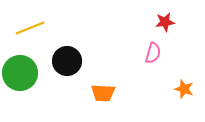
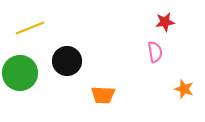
pink semicircle: moved 2 px right, 1 px up; rotated 25 degrees counterclockwise
orange trapezoid: moved 2 px down
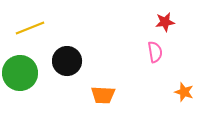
orange star: moved 3 px down
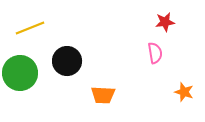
pink semicircle: moved 1 px down
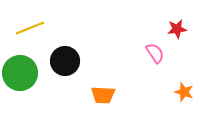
red star: moved 12 px right, 7 px down
pink semicircle: rotated 25 degrees counterclockwise
black circle: moved 2 px left
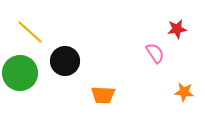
yellow line: moved 4 px down; rotated 64 degrees clockwise
orange star: rotated 12 degrees counterclockwise
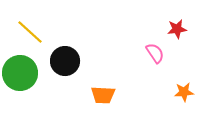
orange star: rotated 12 degrees counterclockwise
